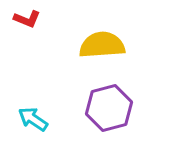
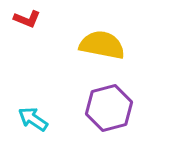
yellow semicircle: rotated 15 degrees clockwise
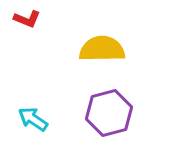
yellow semicircle: moved 4 px down; rotated 12 degrees counterclockwise
purple hexagon: moved 5 px down
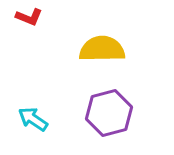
red L-shape: moved 2 px right, 2 px up
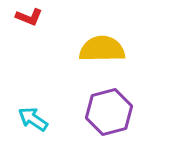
purple hexagon: moved 1 px up
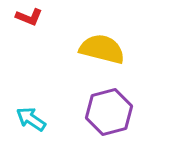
yellow semicircle: rotated 15 degrees clockwise
cyan arrow: moved 2 px left
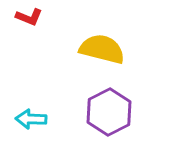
purple hexagon: rotated 12 degrees counterclockwise
cyan arrow: rotated 32 degrees counterclockwise
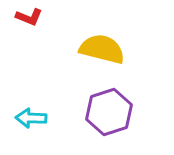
purple hexagon: rotated 9 degrees clockwise
cyan arrow: moved 1 px up
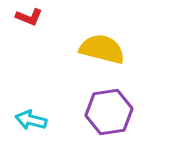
purple hexagon: rotated 9 degrees clockwise
cyan arrow: moved 2 px down; rotated 12 degrees clockwise
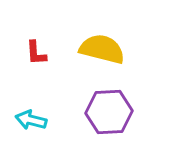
red L-shape: moved 7 px right, 36 px down; rotated 64 degrees clockwise
purple hexagon: rotated 6 degrees clockwise
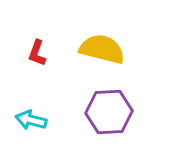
red L-shape: moved 1 px right; rotated 24 degrees clockwise
